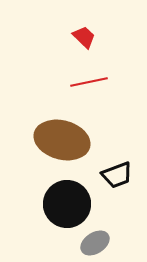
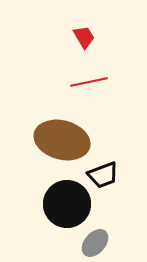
red trapezoid: rotated 15 degrees clockwise
black trapezoid: moved 14 px left
gray ellipse: rotated 16 degrees counterclockwise
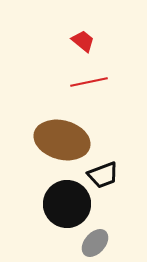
red trapezoid: moved 1 px left, 4 px down; rotated 20 degrees counterclockwise
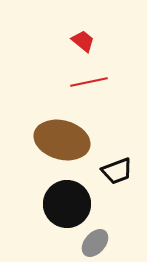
black trapezoid: moved 14 px right, 4 px up
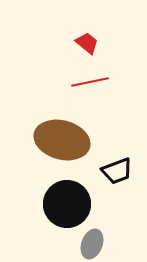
red trapezoid: moved 4 px right, 2 px down
red line: moved 1 px right
gray ellipse: moved 3 px left, 1 px down; rotated 20 degrees counterclockwise
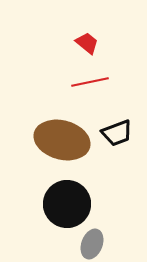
black trapezoid: moved 38 px up
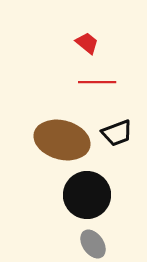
red line: moved 7 px right; rotated 12 degrees clockwise
black circle: moved 20 px right, 9 px up
gray ellipse: moved 1 px right; rotated 56 degrees counterclockwise
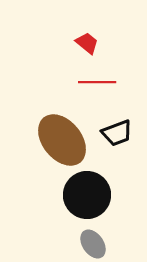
brown ellipse: rotated 36 degrees clockwise
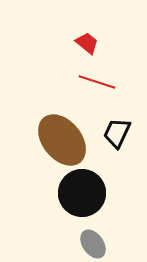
red line: rotated 18 degrees clockwise
black trapezoid: rotated 136 degrees clockwise
black circle: moved 5 px left, 2 px up
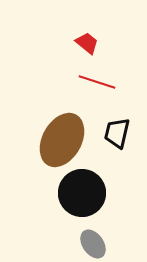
black trapezoid: rotated 12 degrees counterclockwise
brown ellipse: rotated 68 degrees clockwise
